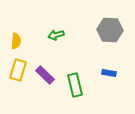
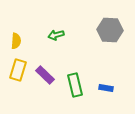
blue rectangle: moved 3 px left, 15 px down
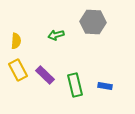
gray hexagon: moved 17 px left, 8 px up
yellow rectangle: rotated 45 degrees counterclockwise
blue rectangle: moved 1 px left, 2 px up
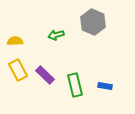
gray hexagon: rotated 20 degrees clockwise
yellow semicircle: moved 1 px left; rotated 98 degrees counterclockwise
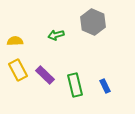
blue rectangle: rotated 56 degrees clockwise
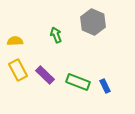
green arrow: rotated 84 degrees clockwise
green rectangle: moved 3 px right, 3 px up; rotated 55 degrees counterclockwise
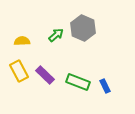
gray hexagon: moved 10 px left, 6 px down
green arrow: rotated 70 degrees clockwise
yellow semicircle: moved 7 px right
yellow rectangle: moved 1 px right, 1 px down
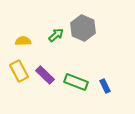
yellow semicircle: moved 1 px right
green rectangle: moved 2 px left
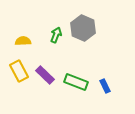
green arrow: rotated 28 degrees counterclockwise
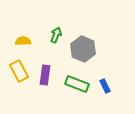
gray hexagon: moved 21 px down
purple rectangle: rotated 54 degrees clockwise
green rectangle: moved 1 px right, 2 px down
